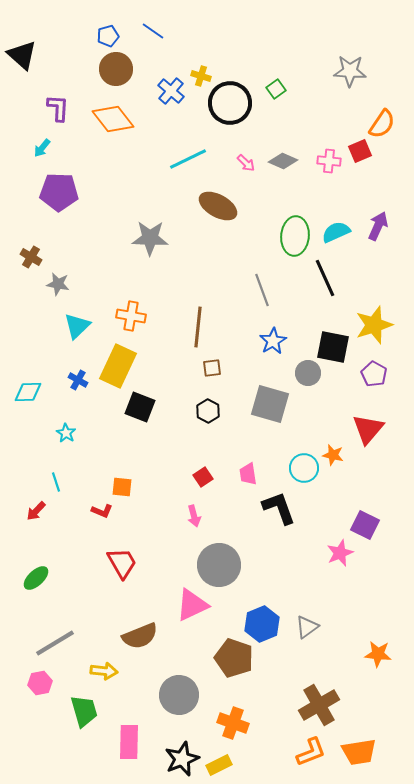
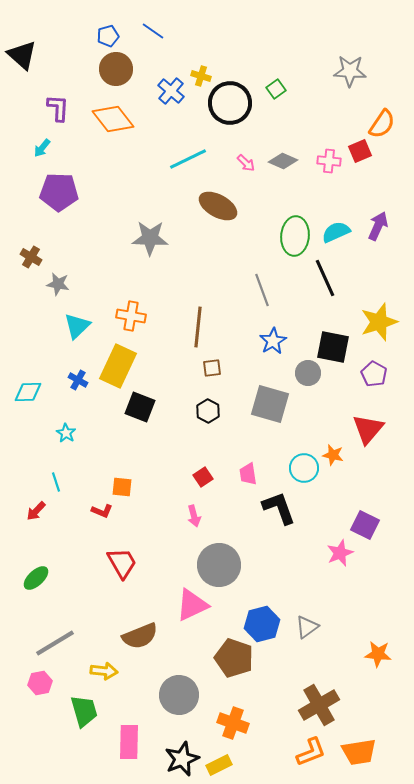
yellow star at (374, 325): moved 5 px right, 3 px up
blue hexagon at (262, 624): rotated 8 degrees clockwise
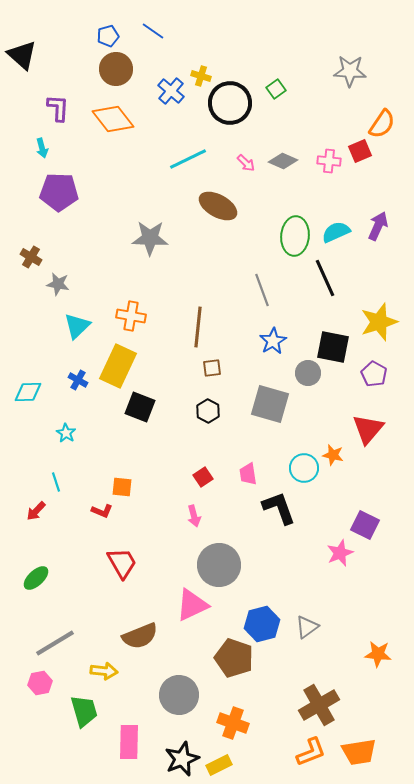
cyan arrow at (42, 148): rotated 54 degrees counterclockwise
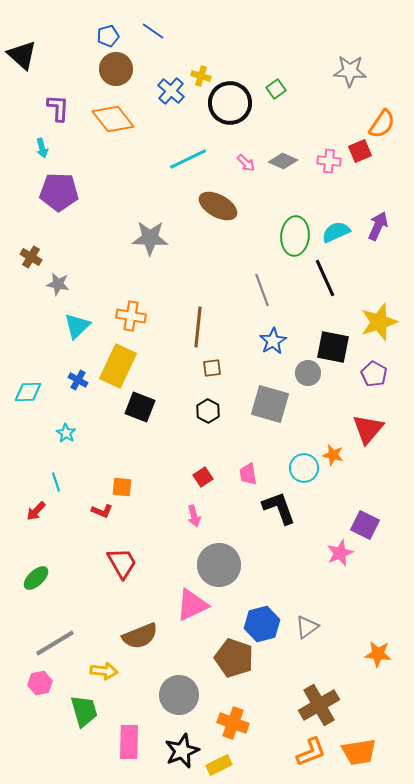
black star at (182, 759): moved 8 px up
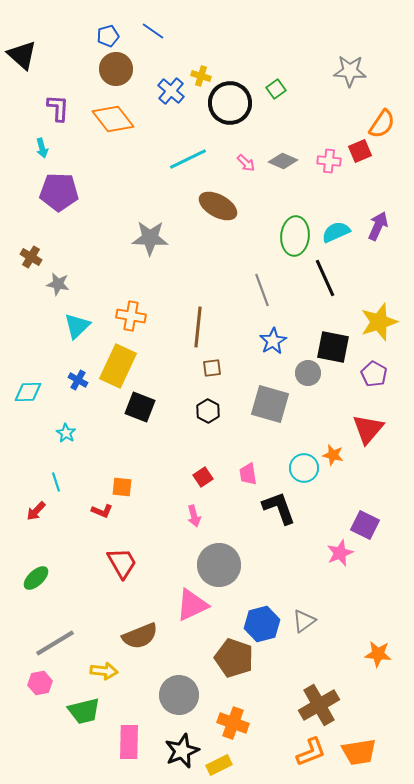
gray triangle at (307, 627): moved 3 px left, 6 px up
green trapezoid at (84, 711): rotated 92 degrees clockwise
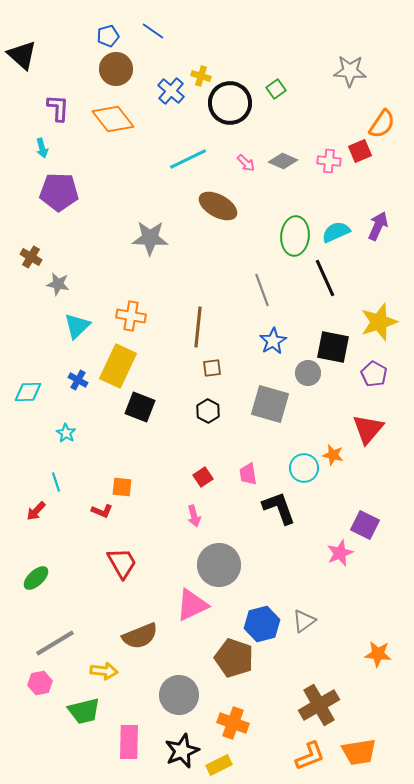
orange L-shape at (311, 752): moved 1 px left, 4 px down
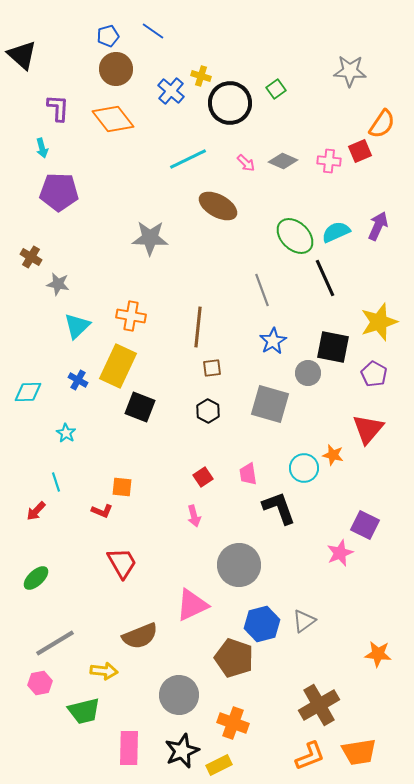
green ellipse at (295, 236): rotated 51 degrees counterclockwise
gray circle at (219, 565): moved 20 px right
pink rectangle at (129, 742): moved 6 px down
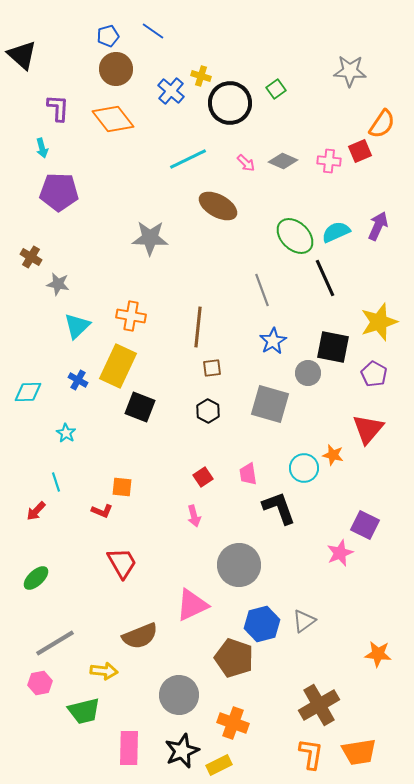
orange L-shape at (310, 756): moved 1 px right, 2 px up; rotated 60 degrees counterclockwise
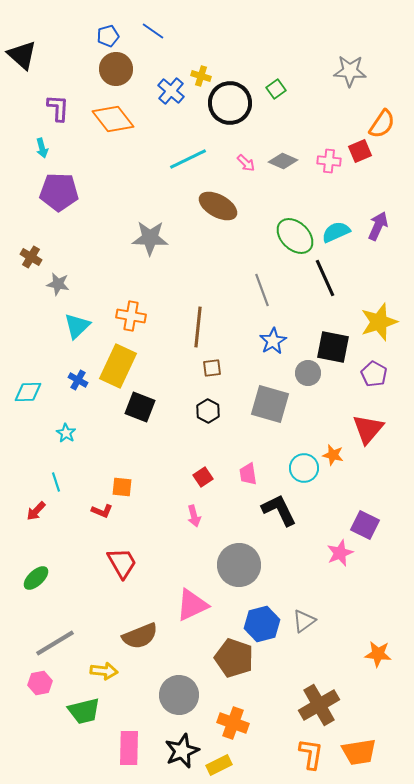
black L-shape at (279, 508): moved 2 px down; rotated 6 degrees counterclockwise
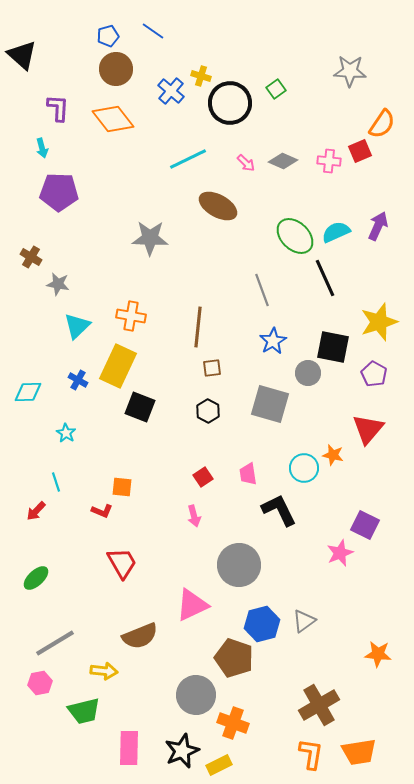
gray circle at (179, 695): moved 17 px right
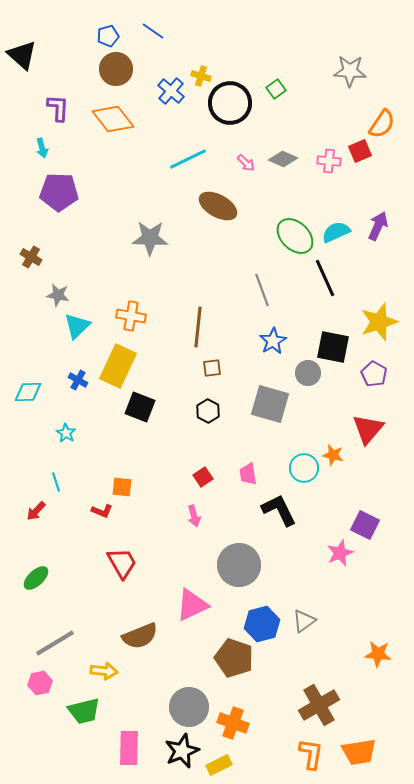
gray diamond at (283, 161): moved 2 px up
gray star at (58, 284): moved 11 px down
gray circle at (196, 695): moved 7 px left, 12 px down
